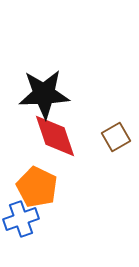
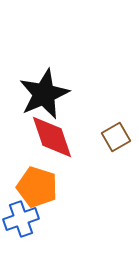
black star: rotated 21 degrees counterclockwise
red diamond: moved 3 px left, 1 px down
orange pentagon: rotated 9 degrees counterclockwise
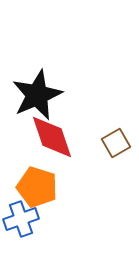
black star: moved 7 px left, 1 px down
brown square: moved 6 px down
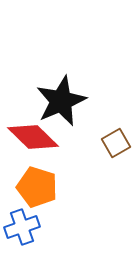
black star: moved 24 px right, 6 px down
red diamond: moved 19 px left; rotated 27 degrees counterclockwise
blue cross: moved 1 px right, 8 px down
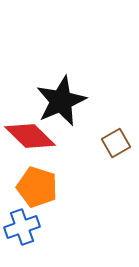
red diamond: moved 3 px left, 1 px up
